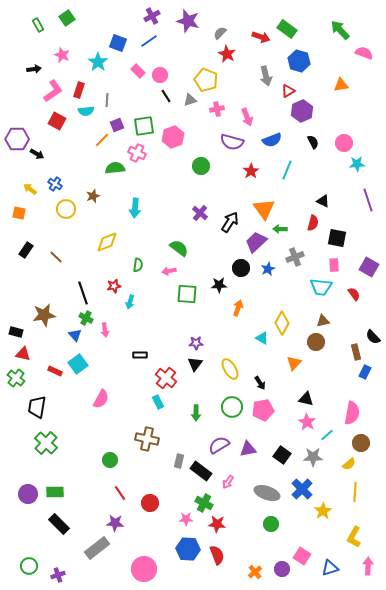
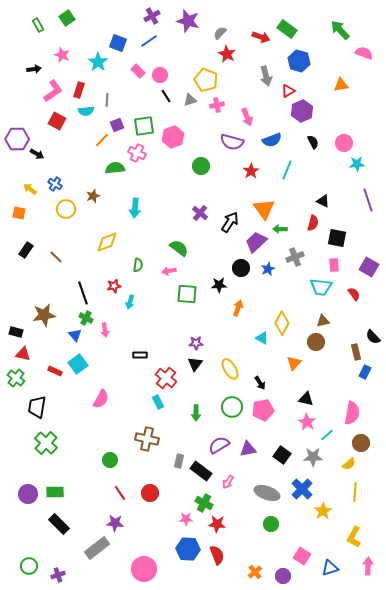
pink cross at (217, 109): moved 4 px up
red circle at (150, 503): moved 10 px up
purple circle at (282, 569): moved 1 px right, 7 px down
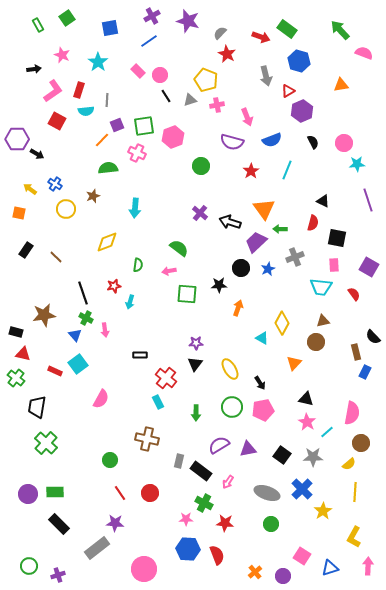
blue square at (118, 43): moved 8 px left, 15 px up; rotated 30 degrees counterclockwise
green semicircle at (115, 168): moved 7 px left
black arrow at (230, 222): rotated 105 degrees counterclockwise
cyan line at (327, 435): moved 3 px up
red star at (217, 524): moved 8 px right, 1 px up
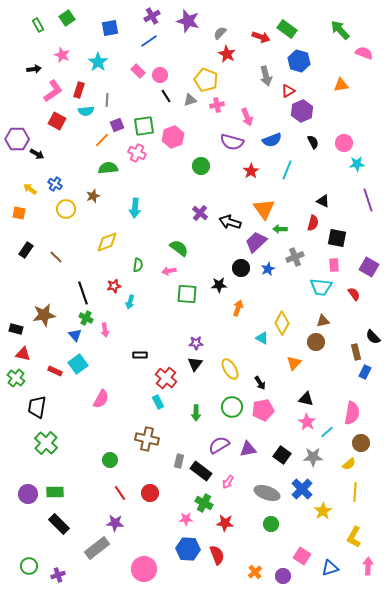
black rectangle at (16, 332): moved 3 px up
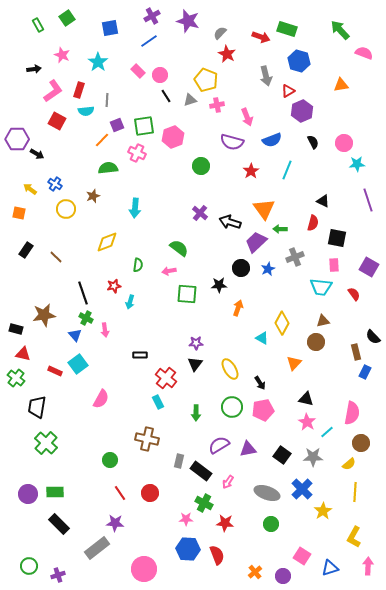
green rectangle at (287, 29): rotated 18 degrees counterclockwise
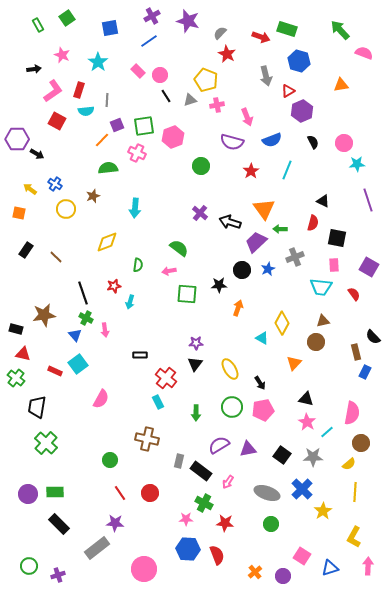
black circle at (241, 268): moved 1 px right, 2 px down
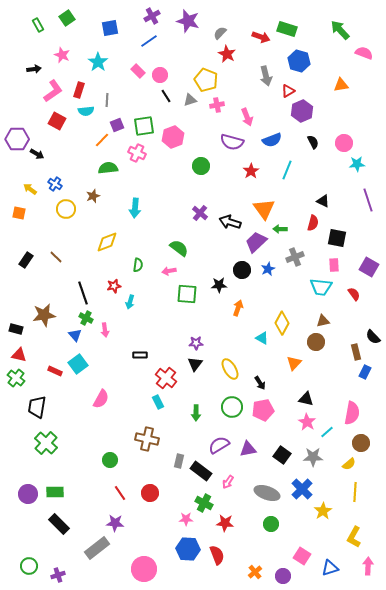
black rectangle at (26, 250): moved 10 px down
red triangle at (23, 354): moved 4 px left, 1 px down
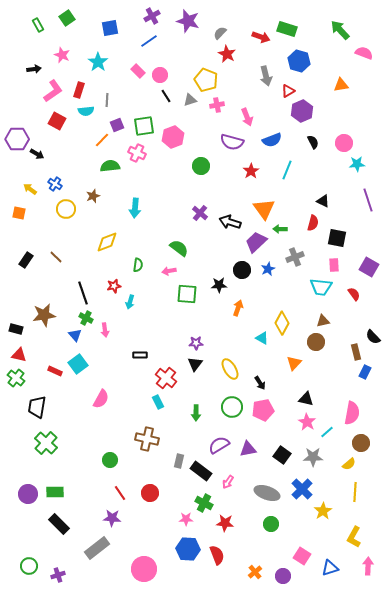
green semicircle at (108, 168): moved 2 px right, 2 px up
purple star at (115, 523): moved 3 px left, 5 px up
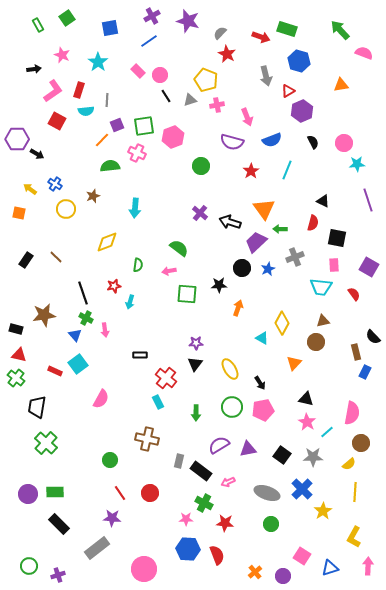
black circle at (242, 270): moved 2 px up
pink arrow at (228, 482): rotated 32 degrees clockwise
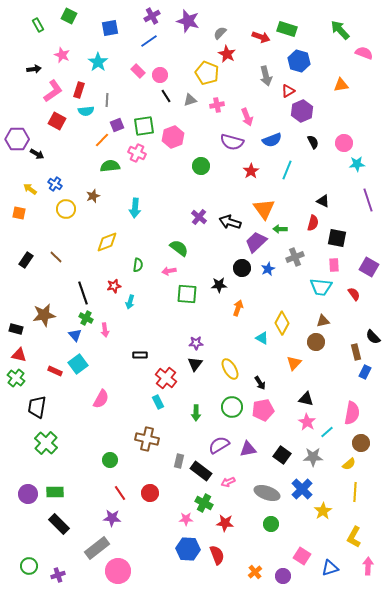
green square at (67, 18): moved 2 px right, 2 px up; rotated 28 degrees counterclockwise
yellow pentagon at (206, 80): moved 1 px right, 7 px up
purple cross at (200, 213): moved 1 px left, 4 px down
pink circle at (144, 569): moved 26 px left, 2 px down
